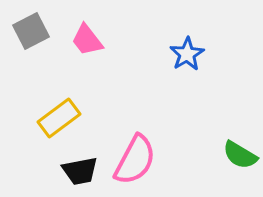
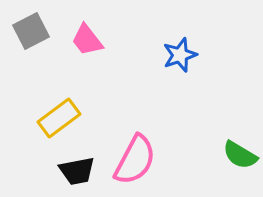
blue star: moved 7 px left, 1 px down; rotated 12 degrees clockwise
black trapezoid: moved 3 px left
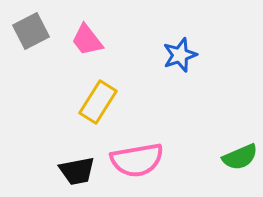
yellow rectangle: moved 39 px right, 16 px up; rotated 21 degrees counterclockwise
green semicircle: moved 2 px down; rotated 54 degrees counterclockwise
pink semicircle: moved 2 px right; rotated 52 degrees clockwise
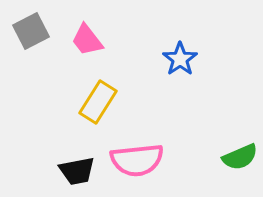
blue star: moved 4 px down; rotated 16 degrees counterclockwise
pink semicircle: rotated 4 degrees clockwise
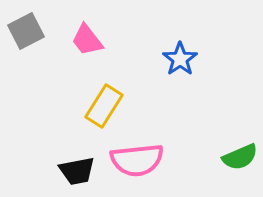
gray square: moved 5 px left
yellow rectangle: moved 6 px right, 4 px down
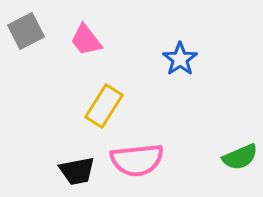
pink trapezoid: moved 1 px left
